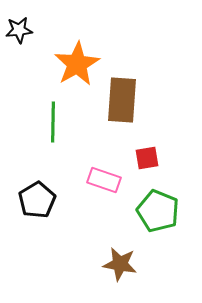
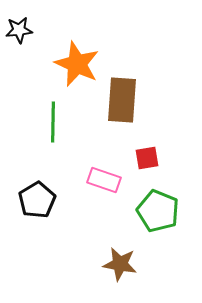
orange star: rotated 18 degrees counterclockwise
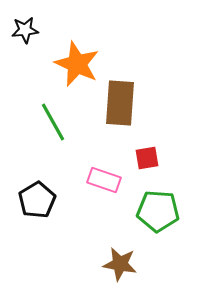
black star: moved 6 px right
brown rectangle: moved 2 px left, 3 px down
green line: rotated 30 degrees counterclockwise
green pentagon: rotated 18 degrees counterclockwise
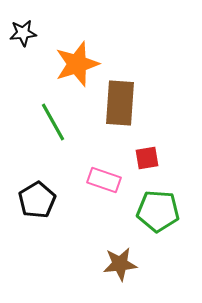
black star: moved 2 px left, 3 px down
orange star: rotated 30 degrees clockwise
brown star: rotated 16 degrees counterclockwise
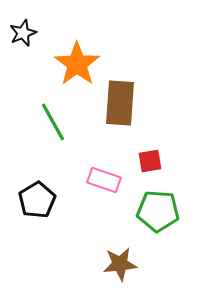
black star: rotated 16 degrees counterclockwise
orange star: rotated 18 degrees counterclockwise
red square: moved 3 px right, 3 px down
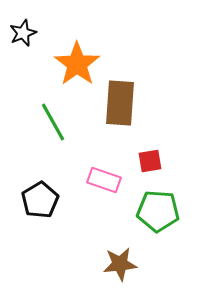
black pentagon: moved 3 px right
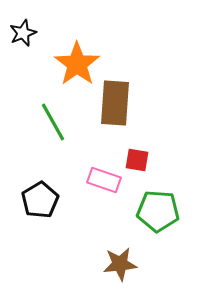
brown rectangle: moved 5 px left
red square: moved 13 px left, 1 px up; rotated 20 degrees clockwise
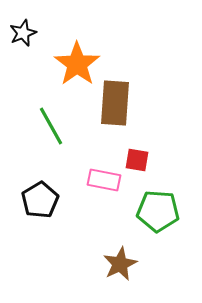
green line: moved 2 px left, 4 px down
pink rectangle: rotated 8 degrees counterclockwise
brown star: rotated 20 degrees counterclockwise
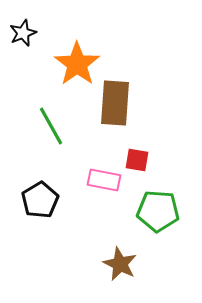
brown star: rotated 20 degrees counterclockwise
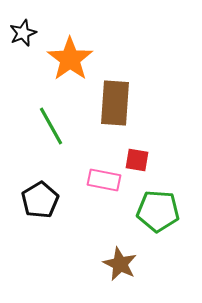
orange star: moved 7 px left, 5 px up
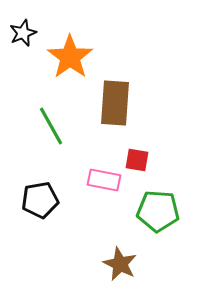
orange star: moved 2 px up
black pentagon: rotated 21 degrees clockwise
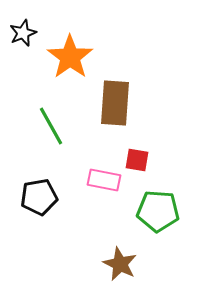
black pentagon: moved 1 px left, 3 px up
